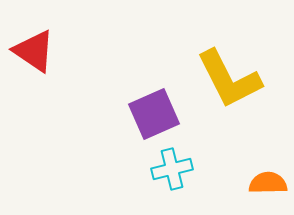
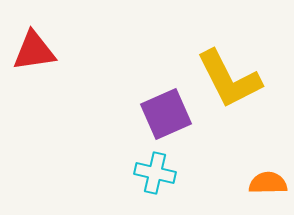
red triangle: rotated 42 degrees counterclockwise
purple square: moved 12 px right
cyan cross: moved 17 px left, 4 px down; rotated 27 degrees clockwise
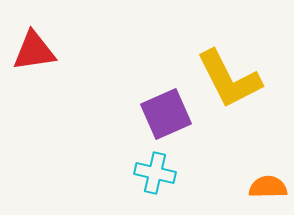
orange semicircle: moved 4 px down
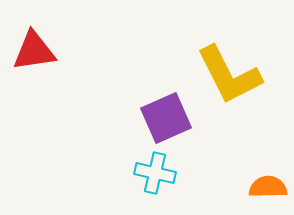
yellow L-shape: moved 4 px up
purple square: moved 4 px down
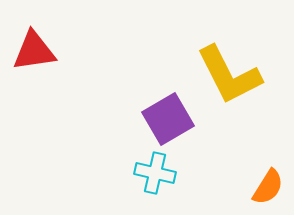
purple square: moved 2 px right, 1 px down; rotated 6 degrees counterclockwise
orange semicircle: rotated 123 degrees clockwise
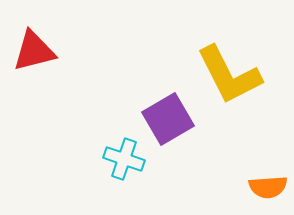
red triangle: rotated 6 degrees counterclockwise
cyan cross: moved 31 px left, 14 px up; rotated 6 degrees clockwise
orange semicircle: rotated 54 degrees clockwise
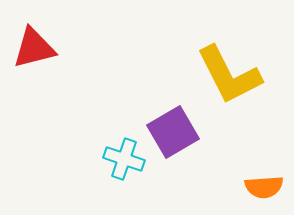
red triangle: moved 3 px up
purple square: moved 5 px right, 13 px down
orange semicircle: moved 4 px left
